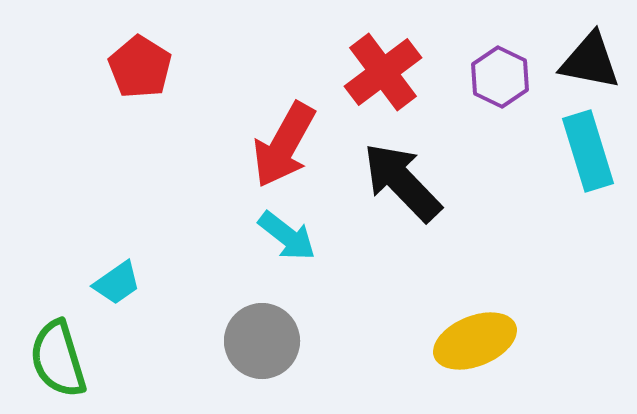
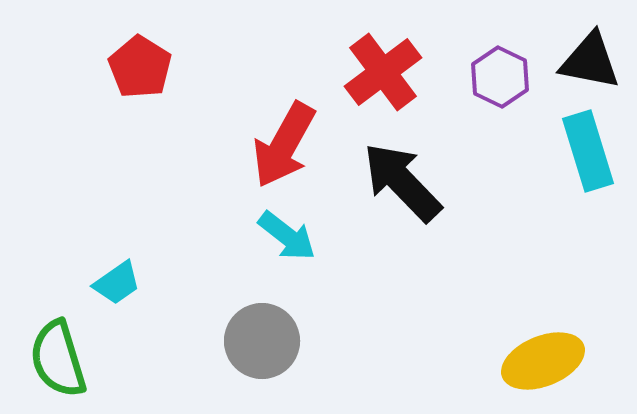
yellow ellipse: moved 68 px right, 20 px down
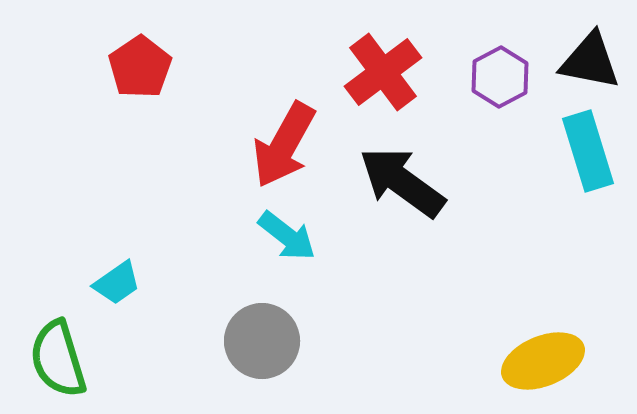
red pentagon: rotated 6 degrees clockwise
purple hexagon: rotated 6 degrees clockwise
black arrow: rotated 10 degrees counterclockwise
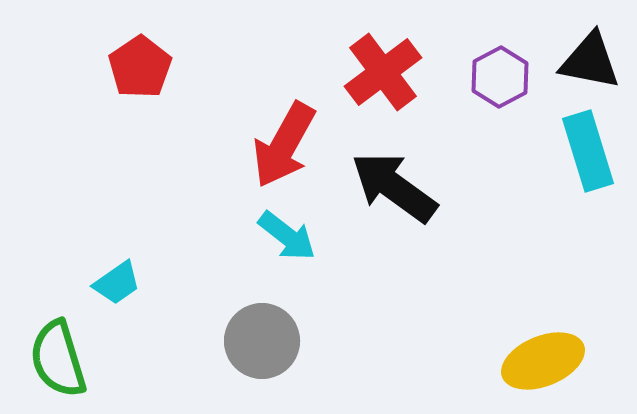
black arrow: moved 8 px left, 5 px down
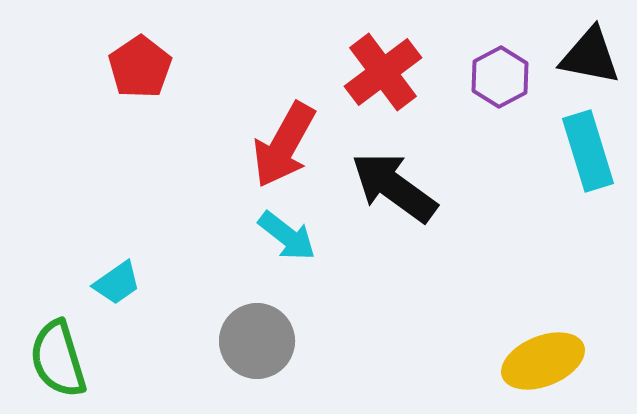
black triangle: moved 5 px up
gray circle: moved 5 px left
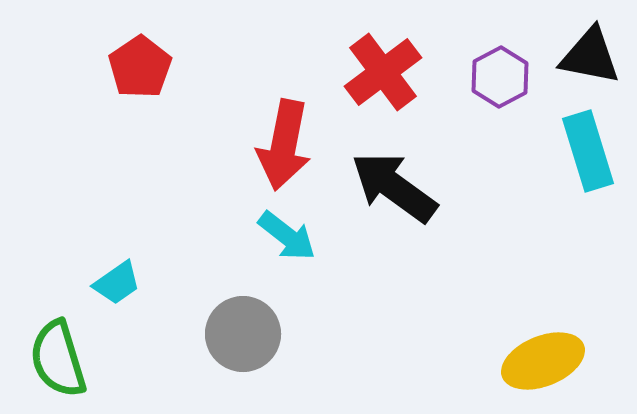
red arrow: rotated 18 degrees counterclockwise
gray circle: moved 14 px left, 7 px up
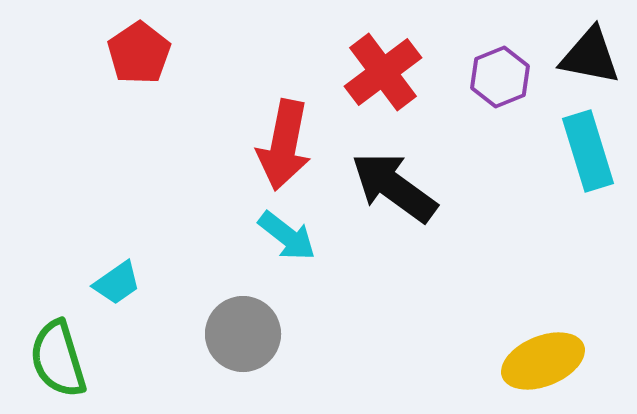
red pentagon: moved 1 px left, 14 px up
purple hexagon: rotated 6 degrees clockwise
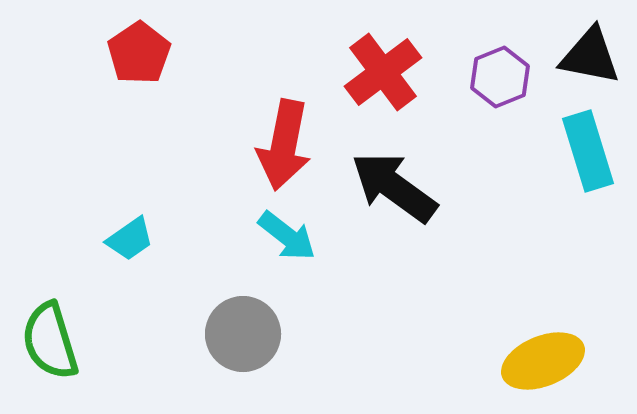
cyan trapezoid: moved 13 px right, 44 px up
green semicircle: moved 8 px left, 18 px up
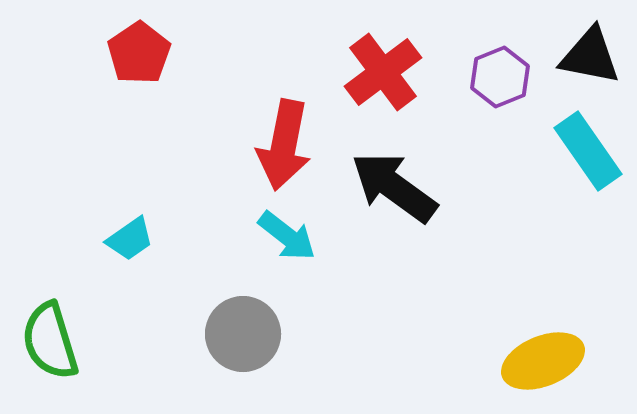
cyan rectangle: rotated 18 degrees counterclockwise
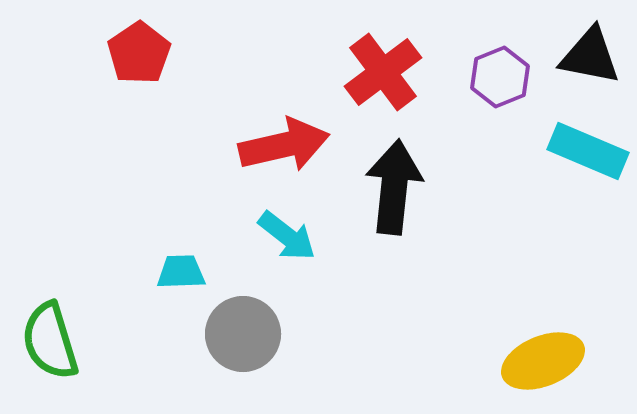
red arrow: rotated 114 degrees counterclockwise
cyan rectangle: rotated 32 degrees counterclockwise
black arrow: rotated 60 degrees clockwise
cyan trapezoid: moved 51 px right, 33 px down; rotated 147 degrees counterclockwise
